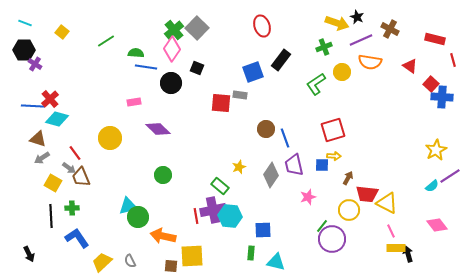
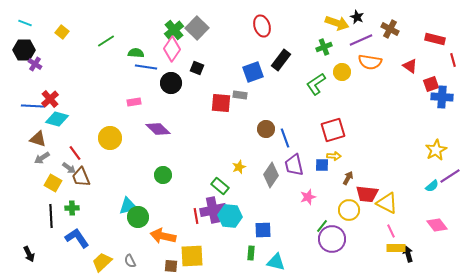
red square at (431, 84): rotated 28 degrees clockwise
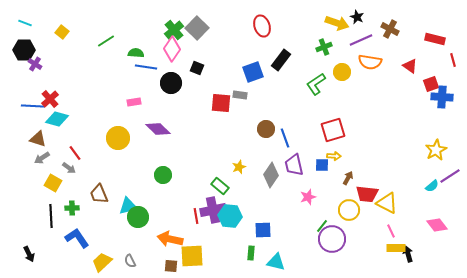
yellow circle at (110, 138): moved 8 px right
brown trapezoid at (81, 177): moved 18 px right, 17 px down
orange arrow at (163, 236): moved 7 px right, 3 px down
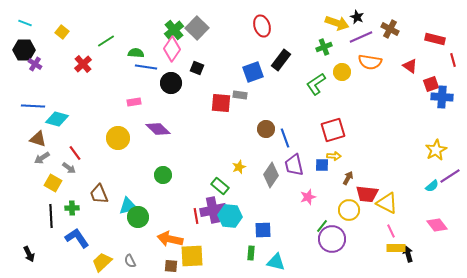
purple line at (361, 40): moved 3 px up
red cross at (50, 99): moved 33 px right, 35 px up
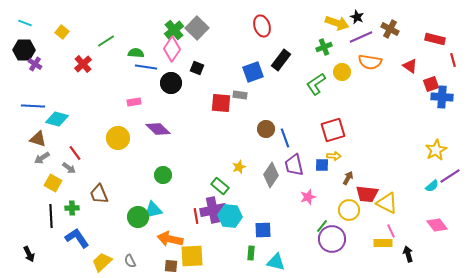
cyan triangle at (128, 206): moved 25 px right, 4 px down
yellow rectangle at (396, 248): moved 13 px left, 5 px up
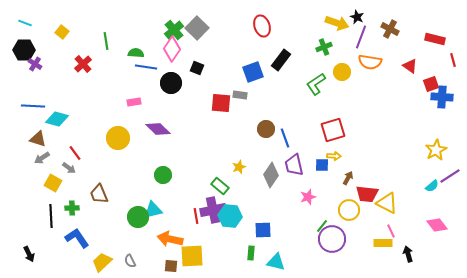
purple line at (361, 37): rotated 45 degrees counterclockwise
green line at (106, 41): rotated 66 degrees counterclockwise
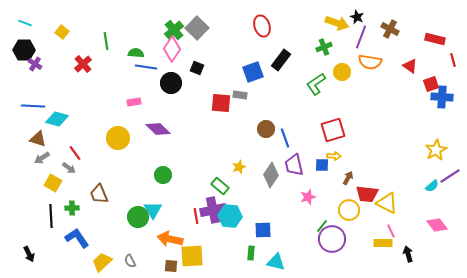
cyan triangle at (153, 210): rotated 48 degrees counterclockwise
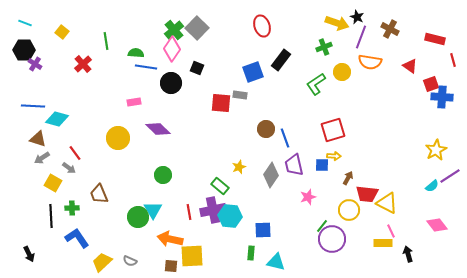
red line at (196, 216): moved 7 px left, 4 px up
gray semicircle at (130, 261): rotated 40 degrees counterclockwise
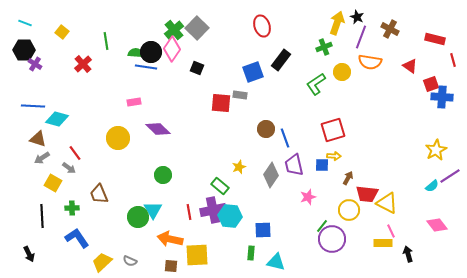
yellow arrow at (337, 23): rotated 90 degrees counterclockwise
black circle at (171, 83): moved 20 px left, 31 px up
black line at (51, 216): moved 9 px left
yellow square at (192, 256): moved 5 px right, 1 px up
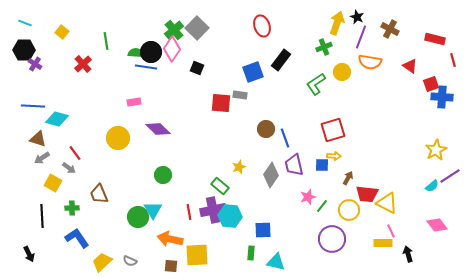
green line at (322, 226): moved 20 px up
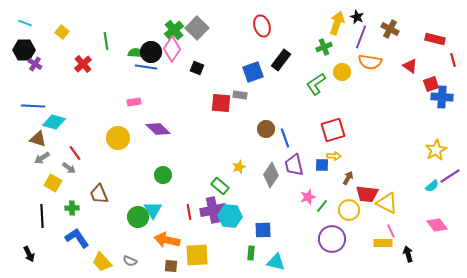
cyan diamond at (57, 119): moved 3 px left, 3 px down
orange arrow at (170, 239): moved 3 px left, 1 px down
yellow trapezoid at (102, 262): rotated 90 degrees counterclockwise
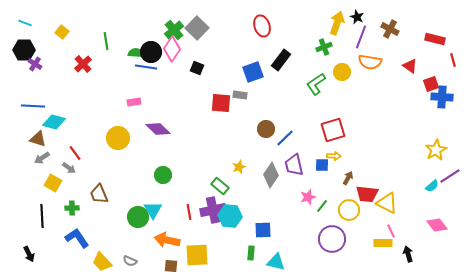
blue line at (285, 138): rotated 66 degrees clockwise
